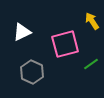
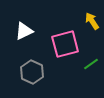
white triangle: moved 2 px right, 1 px up
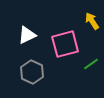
white triangle: moved 3 px right, 4 px down
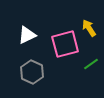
yellow arrow: moved 3 px left, 7 px down
